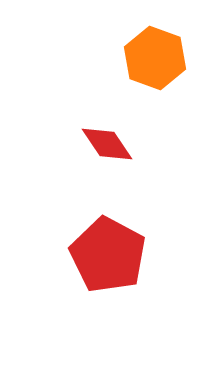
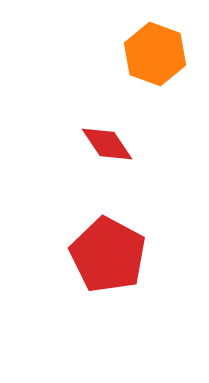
orange hexagon: moved 4 px up
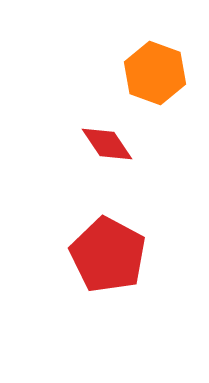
orange hexagon: moved 19 px down
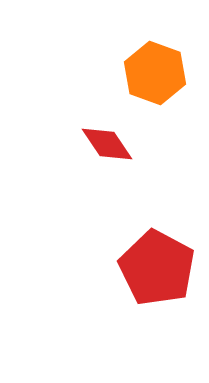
red pentagon: moved 49 px right, 13 px down
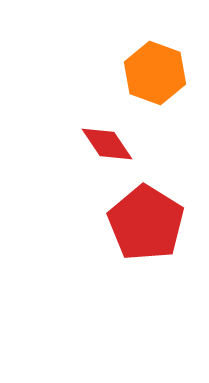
red pentagon: moved 11 px left, 45 px up; rotated 4 degrees clockwise
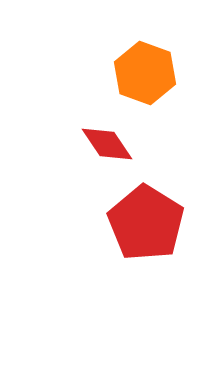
orange hexagon: moved 10 px left
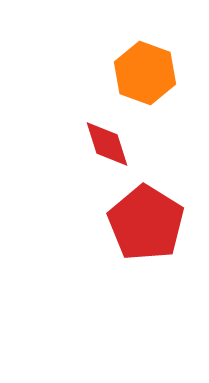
red diamond: rotated 16 degrees clockwise
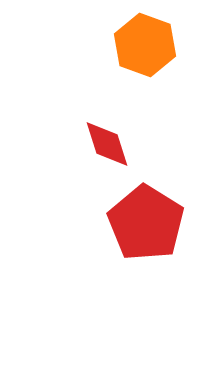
orange hexagon: moved 28 px up
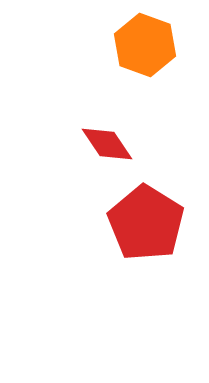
red diamond: rotated 16 degrees counterclockwise
